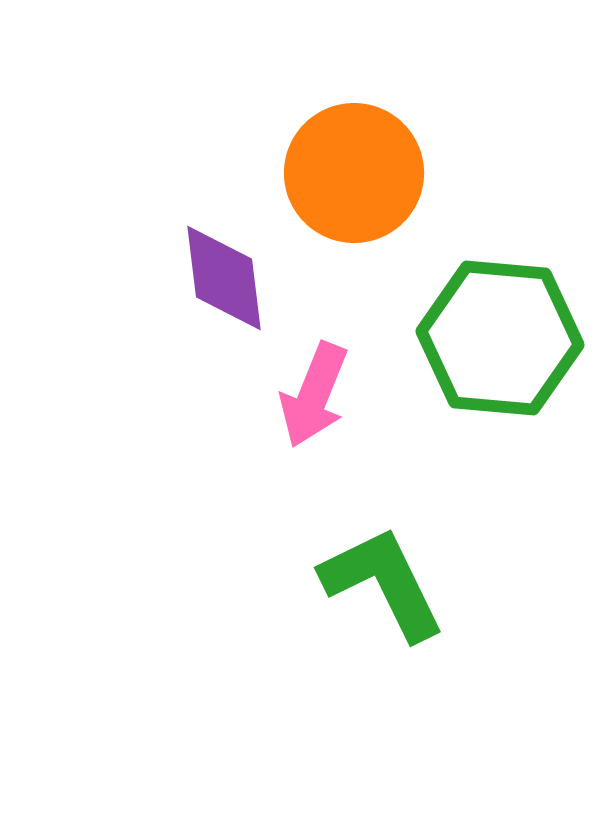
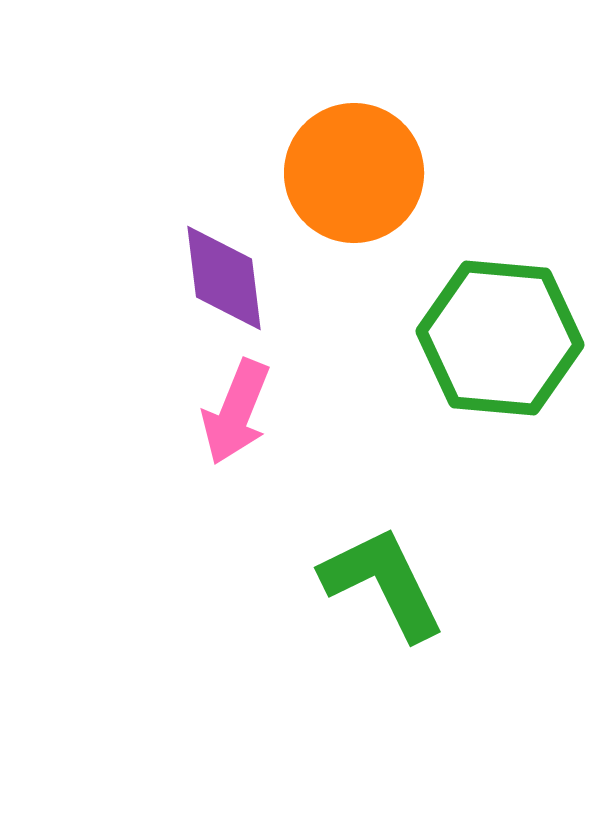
pink arrow: moved 78 px left, 17 px down
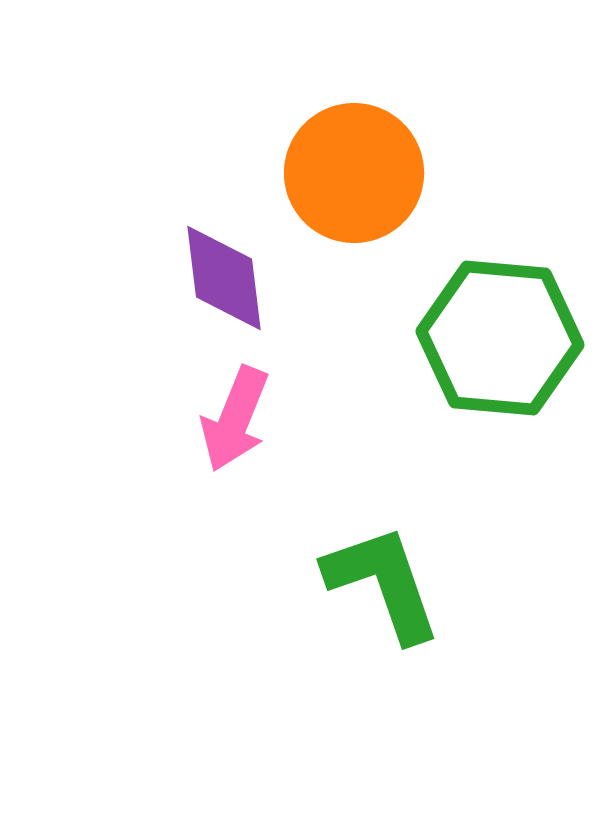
pink arrow: moved 1 px left, 7 px down
green L-shape: rotated 7 degrees clockwise
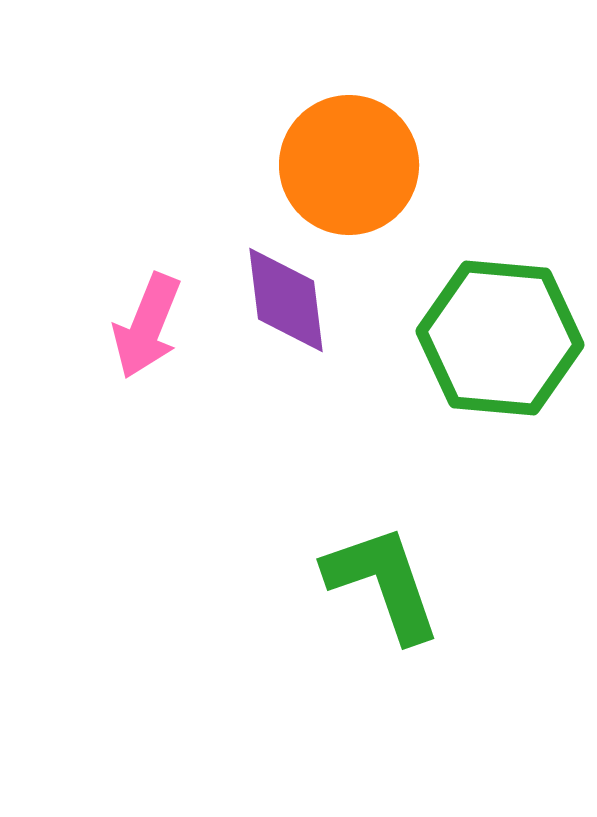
orange circle: moved 5 px left, 8 px up
purple diamond: moved 62 px right, 22 px down
pink arrow: moved 88 px left, 93 px up
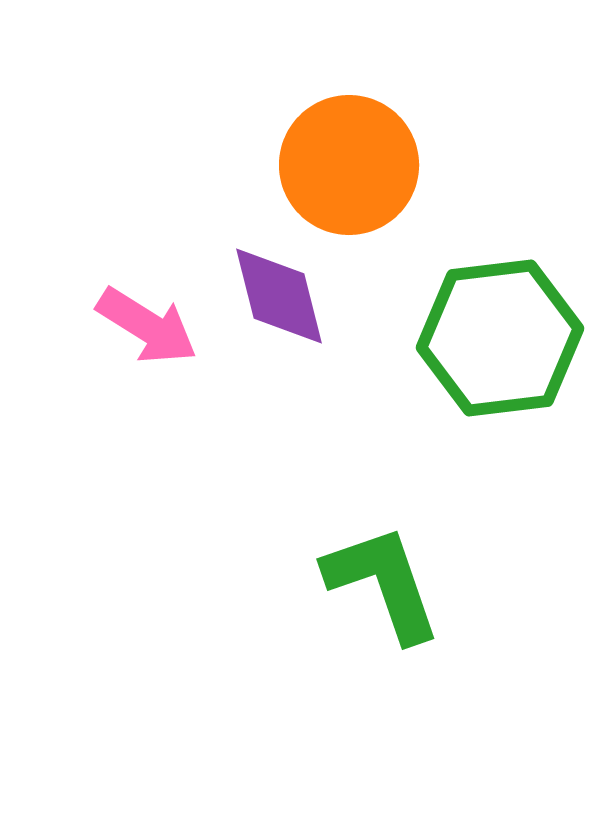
purple diamond: moved 7 px left, 4 px up; rotated 7 degrees counterclockwise
pink arrow: rotated 80 degrees counterclockwise
green hexagon: rotated 12 degrees counterclockwise
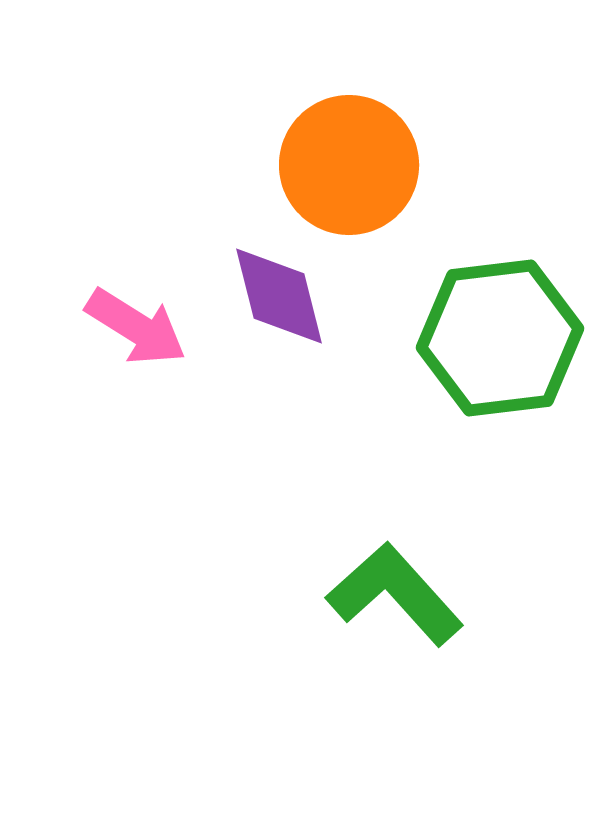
pink arrow: moved 11 px left, 1 px down
green L-shape: moved 12 px right, 11 px down; rotated 23 degrees counterclockwise
